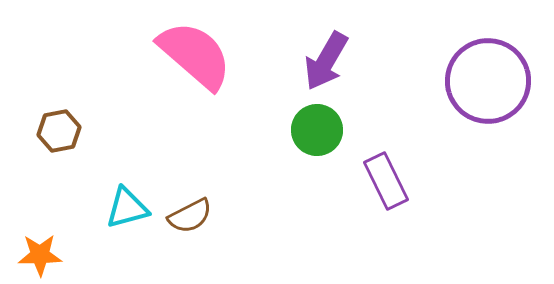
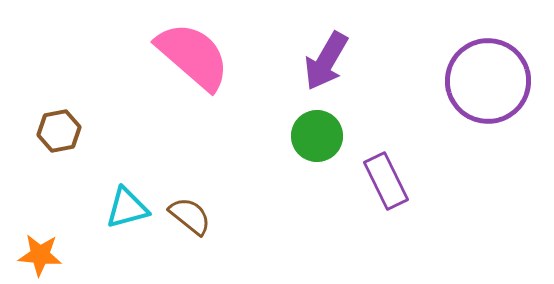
pink semicircle: moved 2 px left, 1 px down
green circle: moved 6 px down
brown semicircle: rotated 114 degrees counterclockwise
orange star: rotated 6 degrees clockwise
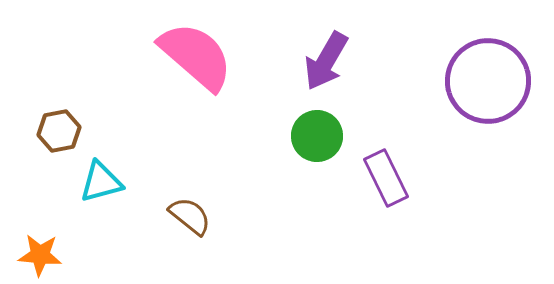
pink semicircle: moved 3 px right
purple rectangle: moved 3 px up
cyan triangle: moved 26 px left, 26 px up
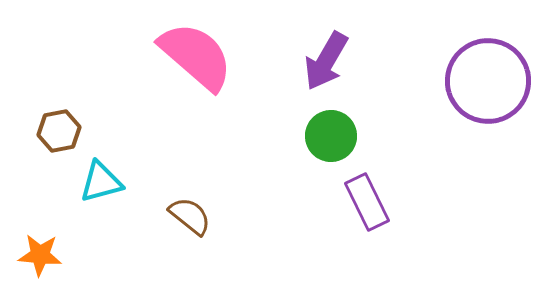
green circle: moved 14 px right
purple rectangle: moved 19 px left, 24 px down
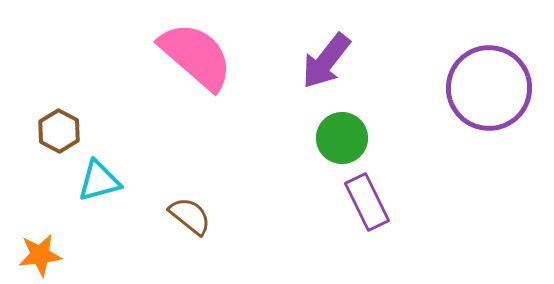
purple arrow: rotated 8 degrees clockwise
purple circle: moved 1 px right, 7 px down
brown hexagon: rotated 21 degrees counterclockwise
green circle: moved 11 px right, 2 px down
cyan triangle: moved 2 px left, 1 px up
orange star: rotated 12 degrees counterclockwise
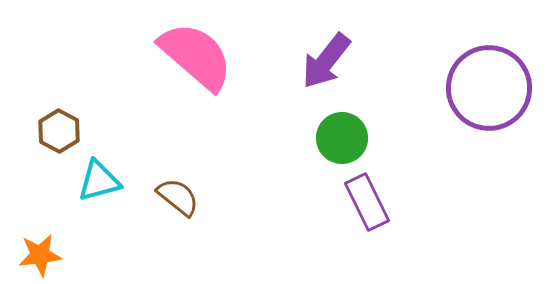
brown semicircle: moved 12 px left, 19 px up
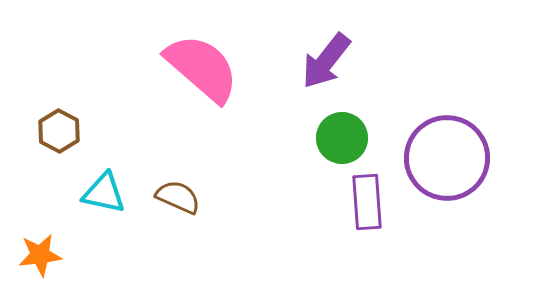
pink semicircle: moved 6 px right, 12 px down
purple circle: moved 42 px left, 70 px down
cyan triangle: moved 5 px right, 12 px down; rotated 27 degrees clockwise
brown semicircle: rotated 15 degrees counterclockwise
purple rectangle: rotated 22 degrees clockwise
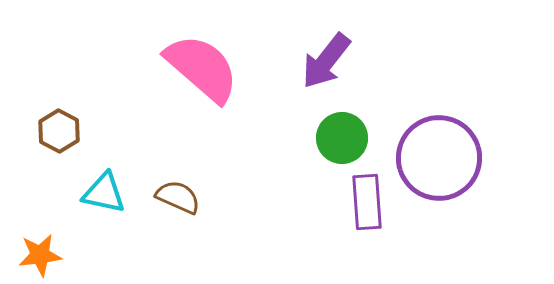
purple circle: moved 8 px left
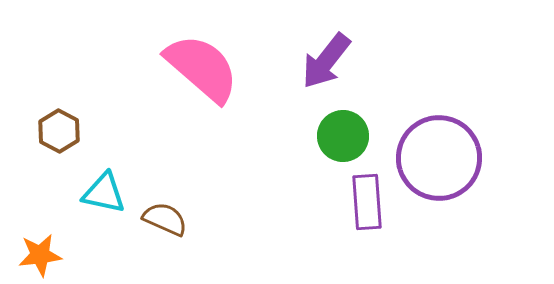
green circle: moved 1 px right, 2 px up
brown semicircle: moved 13 px left, 22 px down
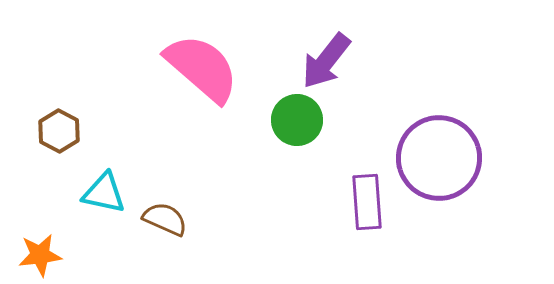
green circle: moved 46 px left, 16 px up
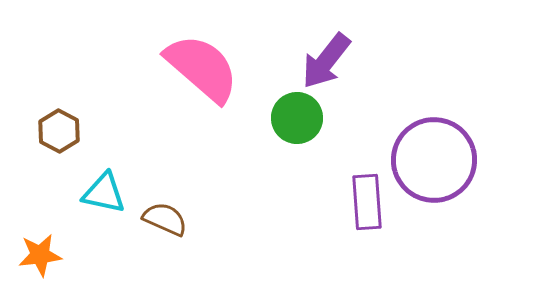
green circle: moved 2 px up
purple circle: moved 5 px left, 2 px down
